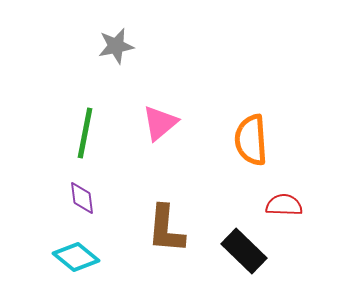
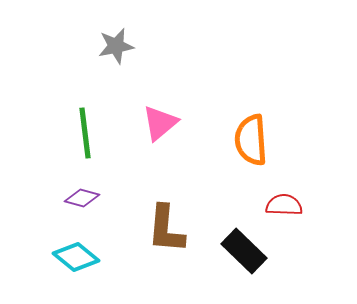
green line: rotated 18 degrees counterclockwise
purple diamond: rotated 68 degrees counterclockwise
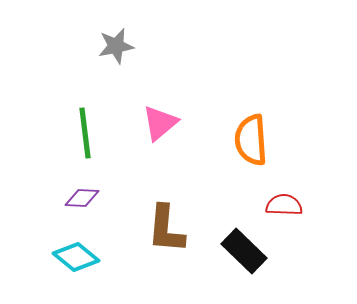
purple diamond: rotated 12 degrees counterclockwise
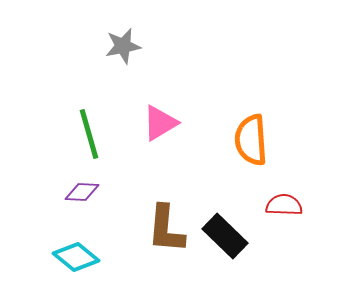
gray star: moved 7 px right
pink triangle: rotated 9 degrees clockwise
green line: moved 4 px right, 1 px down; rotated 9 degrees counterclockwise
purple diamond: moved 6 px up
black rectangle: moved 19 px left, 15 px up
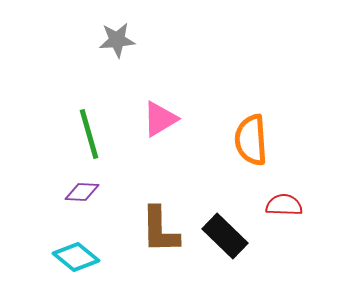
gray star: moved 6 px left, 6 px up; rotated 6 degrees clockwise
pink triangle: moved 4 px up
brown L-shape: moved 6 px left, 1 px down; rotated 6 degrees counterclockwise
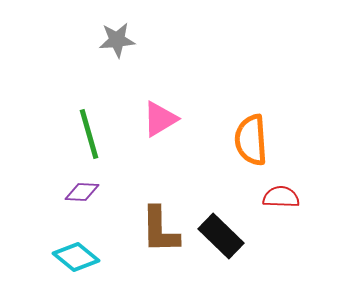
red semicircle: moved 3 px left, 8 px up
black rectangle: moved 4 px left
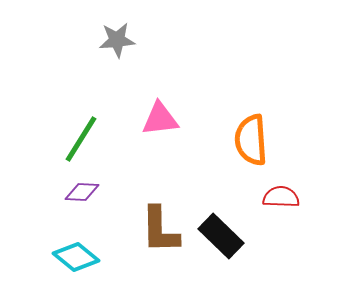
pink triangle: rotated 24 degrees clockwise
green line: moved 8 px left, 5 px down; rotated 48 degrees clockwise
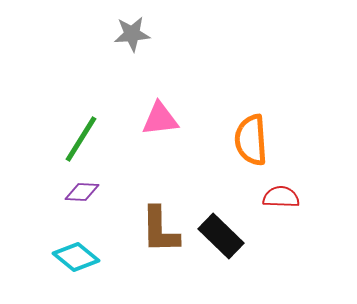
gray star: moved 15 px right, 6 px up
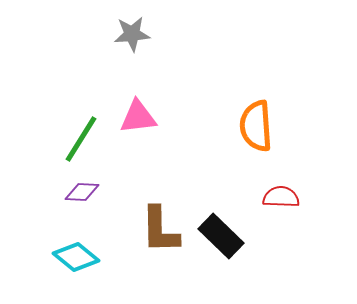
pink triangle: moved 22 px left, 2 px up
orange semicircle: moved 5 px right, 14 px up
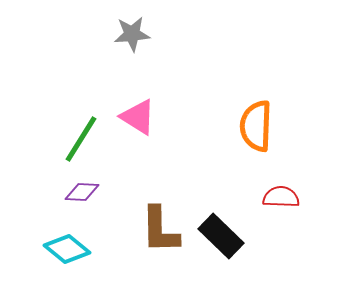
pink triangle: rotated 39 degrees clockwise
orange semicircle: rotated 6 degrees clockwise
cyan diamond: moved 9 px left, 8 px up
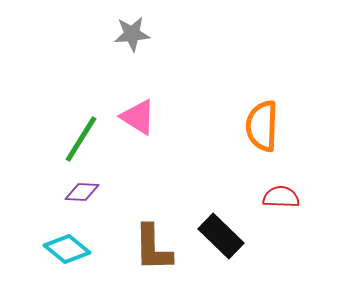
orange semicircle: moved 6 px right
brown L-shape: moved 7 px left, 18 px down
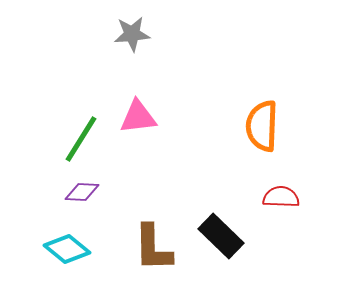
pink triangle: rotated 39 degrees counterclockwise
